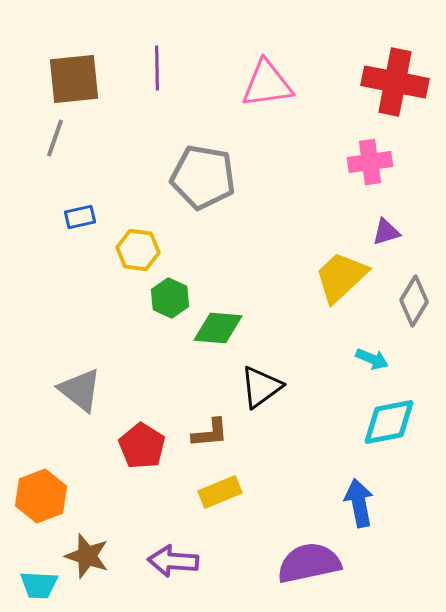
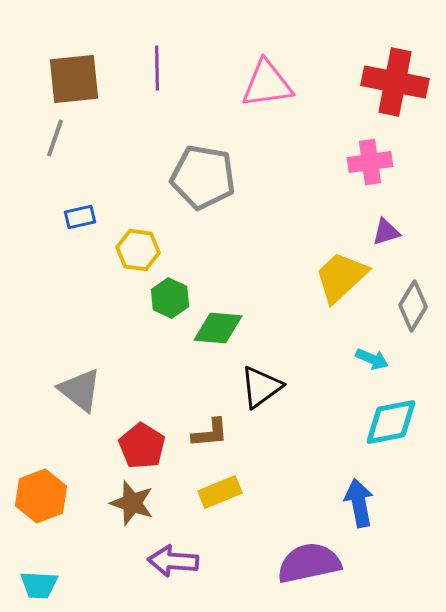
gray diamond: moved 1 px left, 5 px down
cyan diamond: moved 2 px right
brown star: moved 45 px right, 53 px up
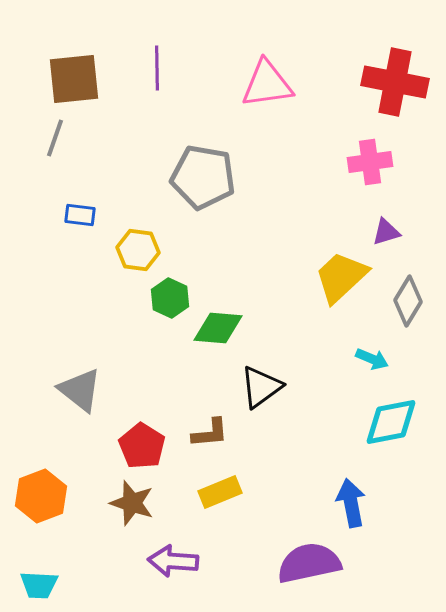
blue rectangle: moved 2 px up; rotated 20 degrees clockwise
gray diamond: moved 5 px left, 5 px up
blue arrow: moved 8 px left
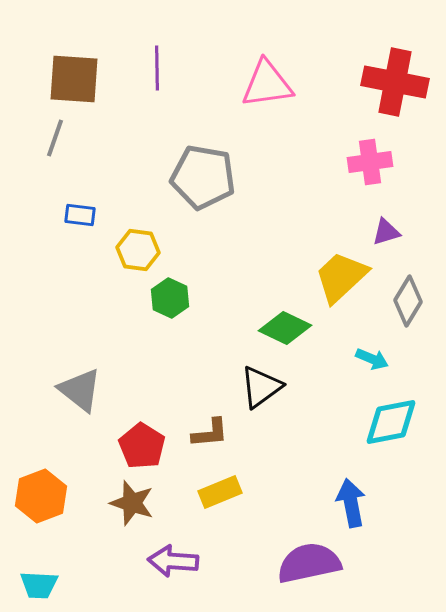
brown square: rotated 10 degrees clockwise
green diamond: moved 67 px right; rotated 21 degrees clockwise
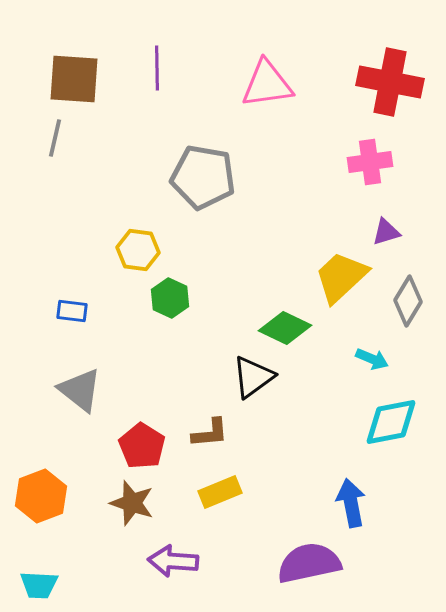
red cross: moved 5 px left
gray line: rotated 6 degrees counterclockwise
blue rectangle: moved 8 px left, 96 px down
black triangle: moved 8 px left, 10 px up
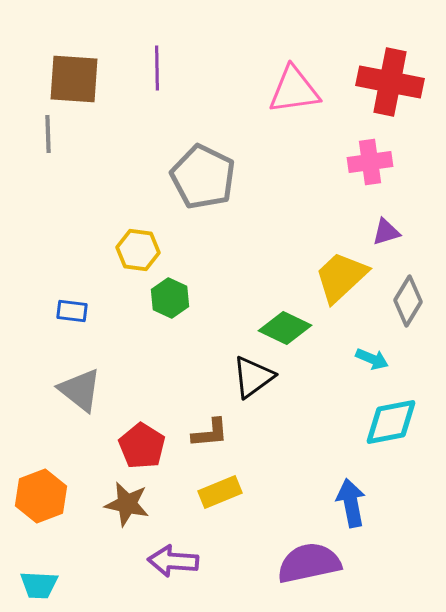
pink triangle: moved 27 px right, 6 px down
gray line: moved 7 px left, 4 px up; rotated 15 degrees counterclockwise
gray pentagon: rotated 16 degrees clockwise
brown star: moved 5 px left, 1 px down; rotated 6 degrees counterclockwise
